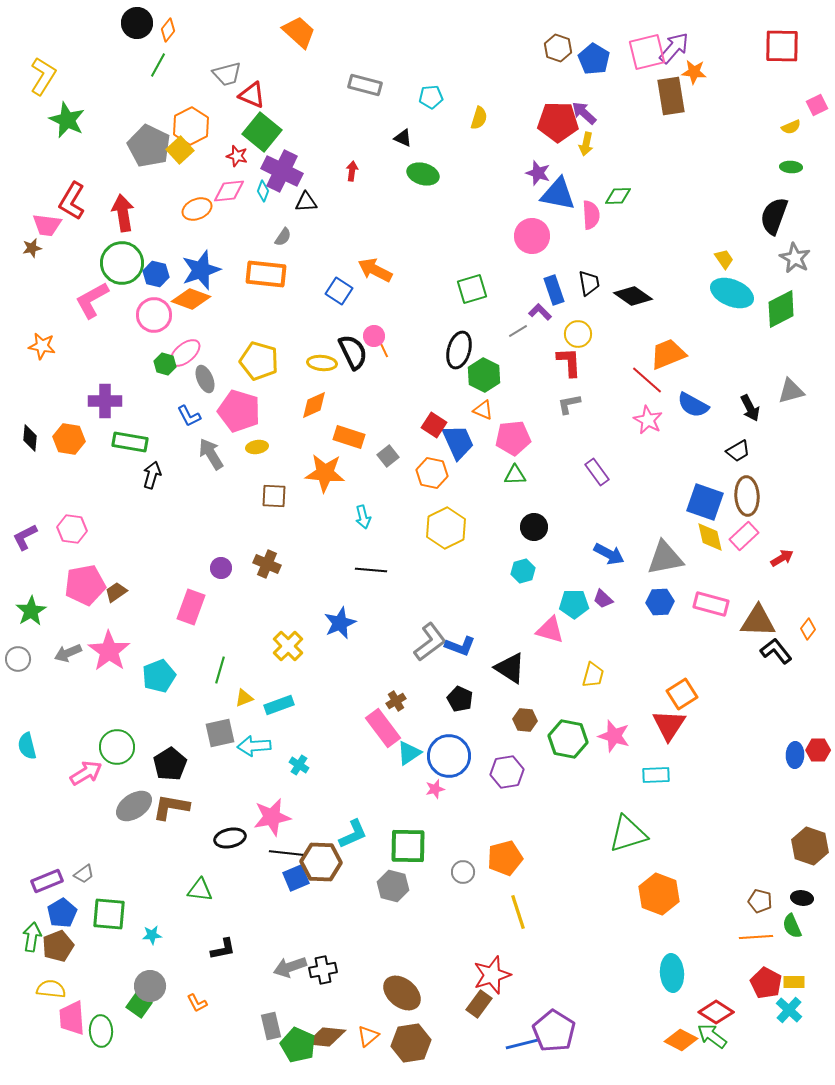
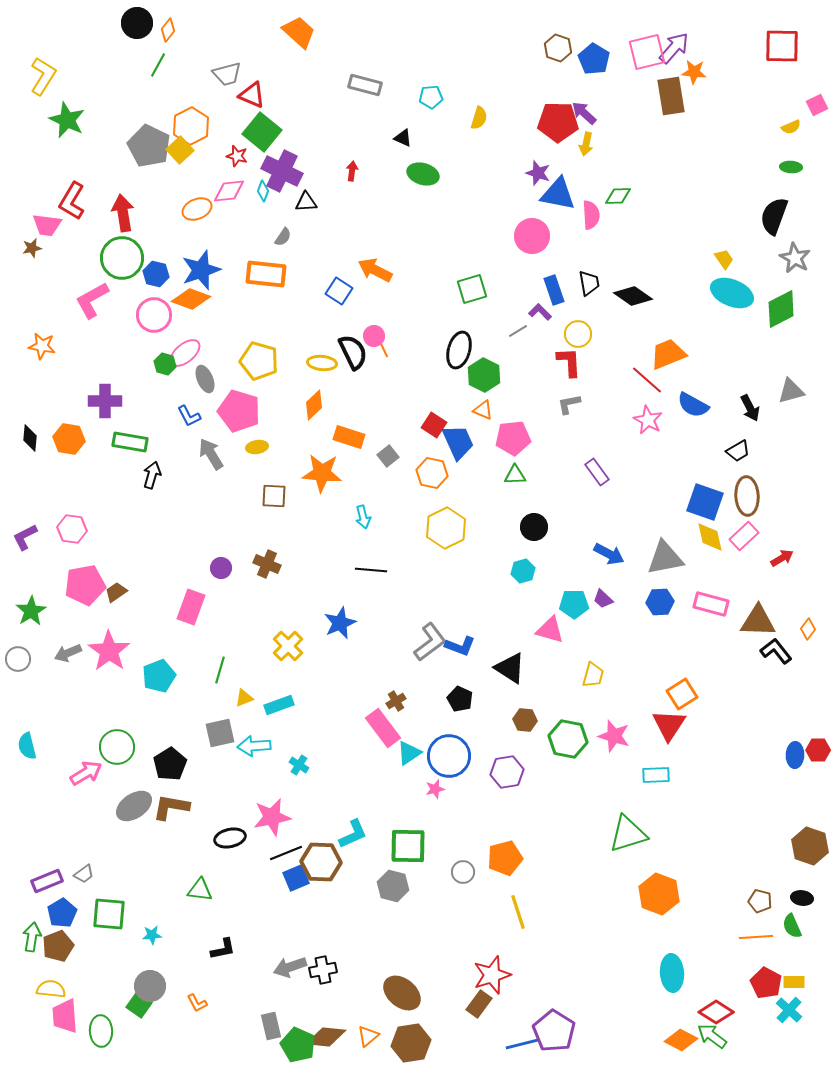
green circle at (122, 263): moved 5 px up
orange diamond at (314, 405): rotated 20 degrees counterclockwise
orange star at (325, 473): moved 3 px left
black line at (286, 853): rotated 28 degrees counterclockwise
pink trapezoid at (72, 1018): moved 7 px left, 2 px up
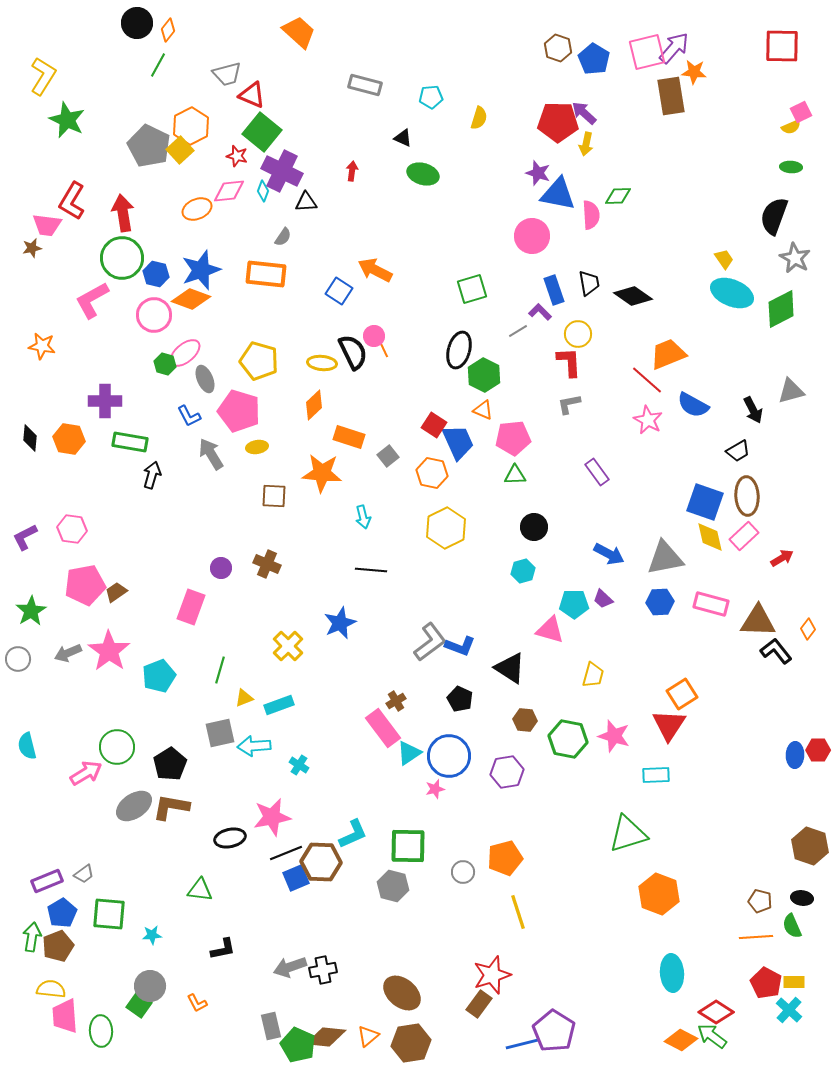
pink square at (817, 105): moved 16 px left, 7 px down
black arrow at (750, 408): moved 3 px right, 2 px down
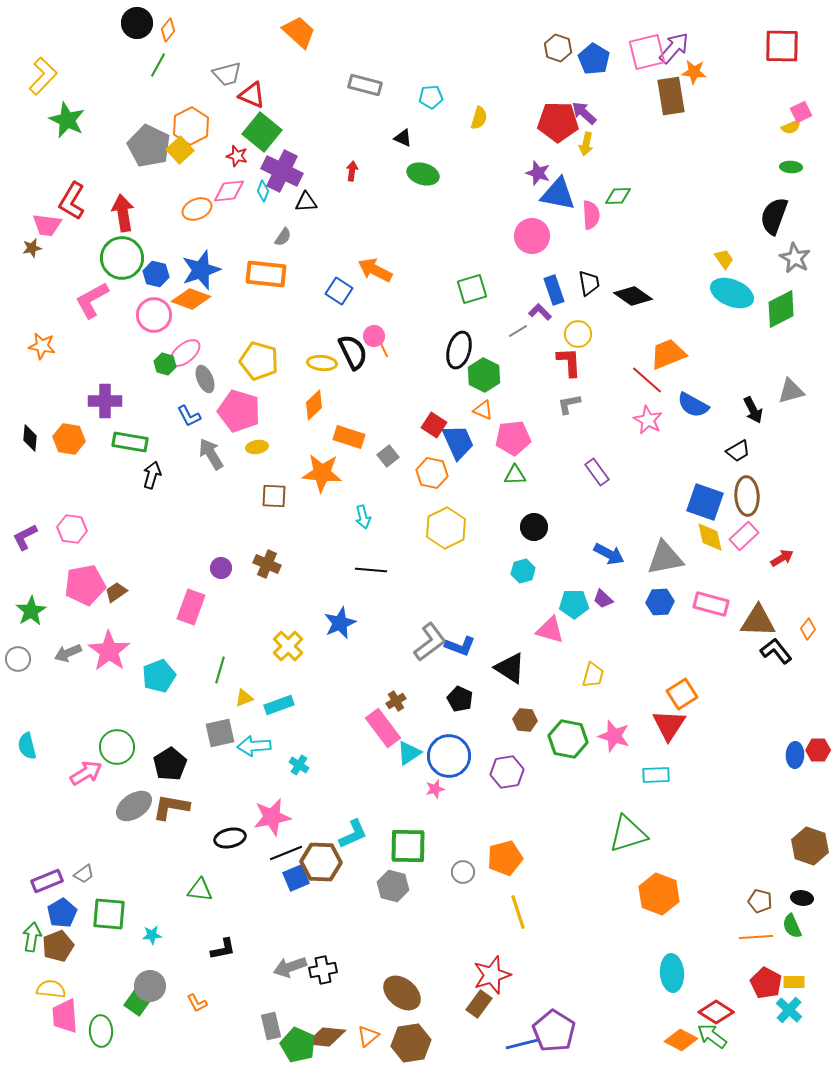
yellow L-shape at (43, 76): rotated 12 degrees clockwise
green square at (139, 1005): moved 2 px left, 2 px up
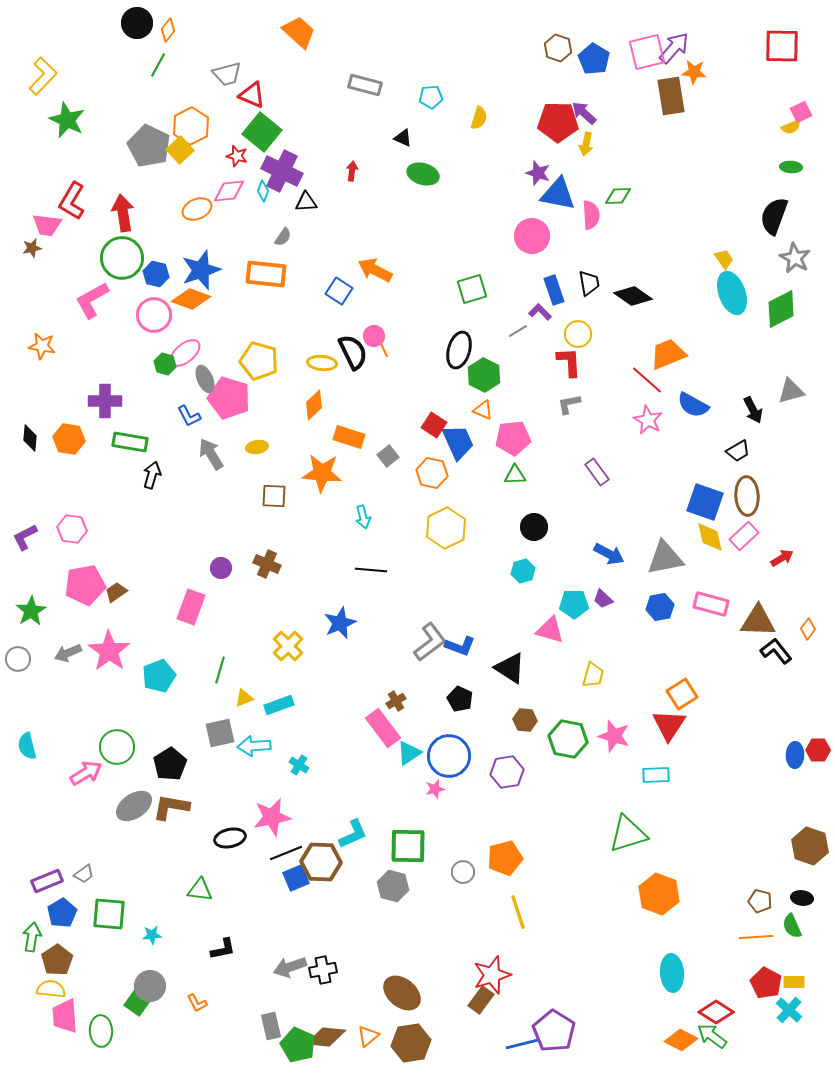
cyan ellipse at (732, 293): rotated 48 degrees clockwise
pink pentagon at (239, 411): moved 10 px left, 13 px up
blue hexagon at (660, 602): moved 5 px down; rotated 8 degrees counterclockwise
brown pentagon at (58, 946): moved 1 px left, 14 px down; rotated 12 degrees counterclockwise
brown rectangle at (479, 1004): moved 2 px right, 4 px up
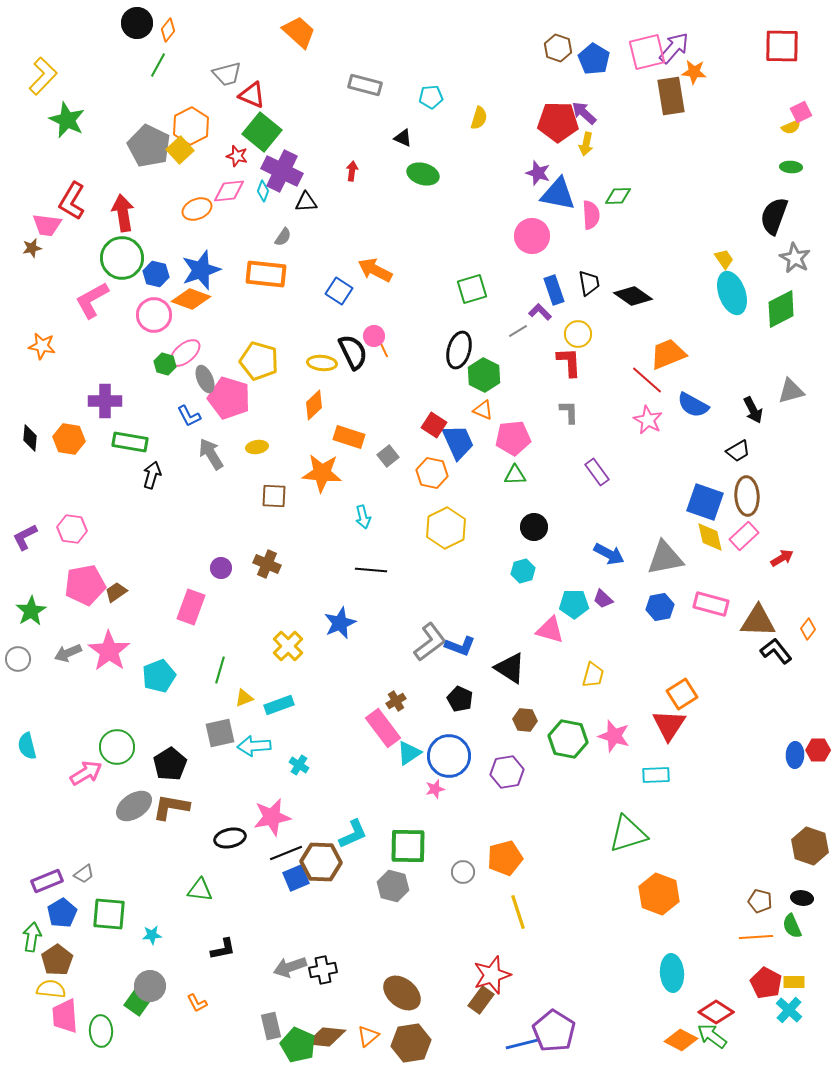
gray L-shape at (569, 404): moved 8 px down; rotated 100 degrees clockwise
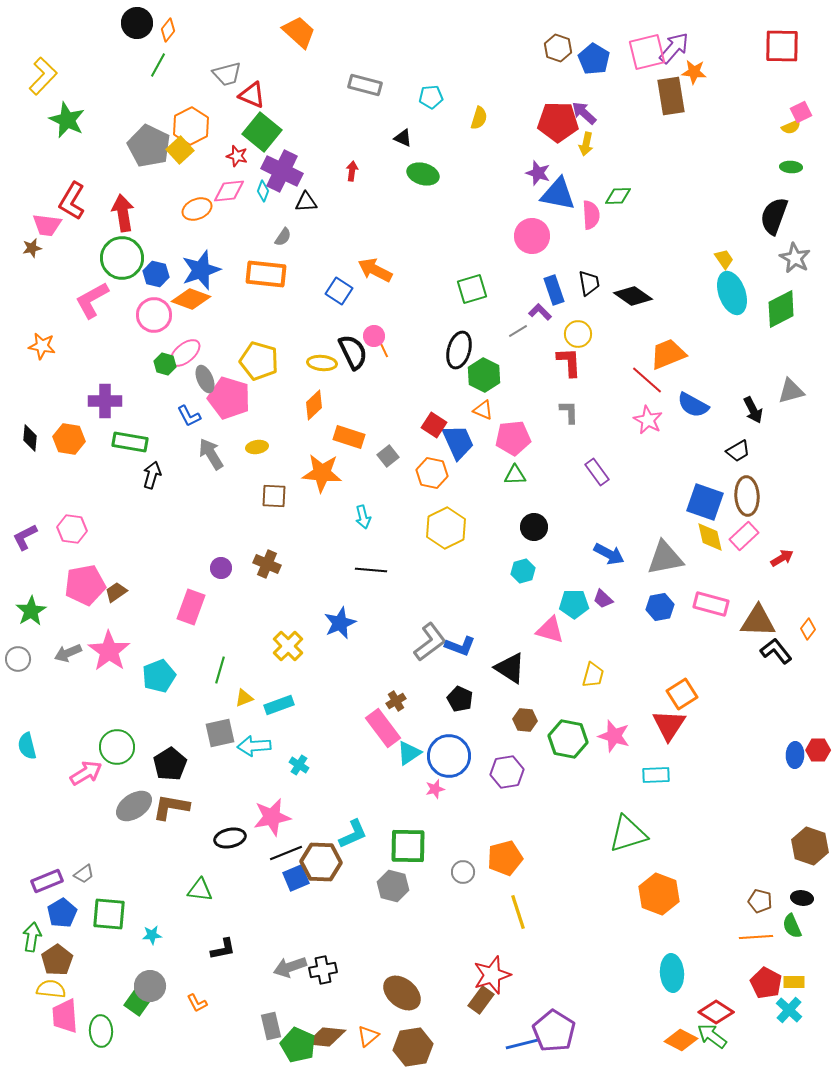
brown hexagon at (411, 1043): moved 2 px right, 4 px down
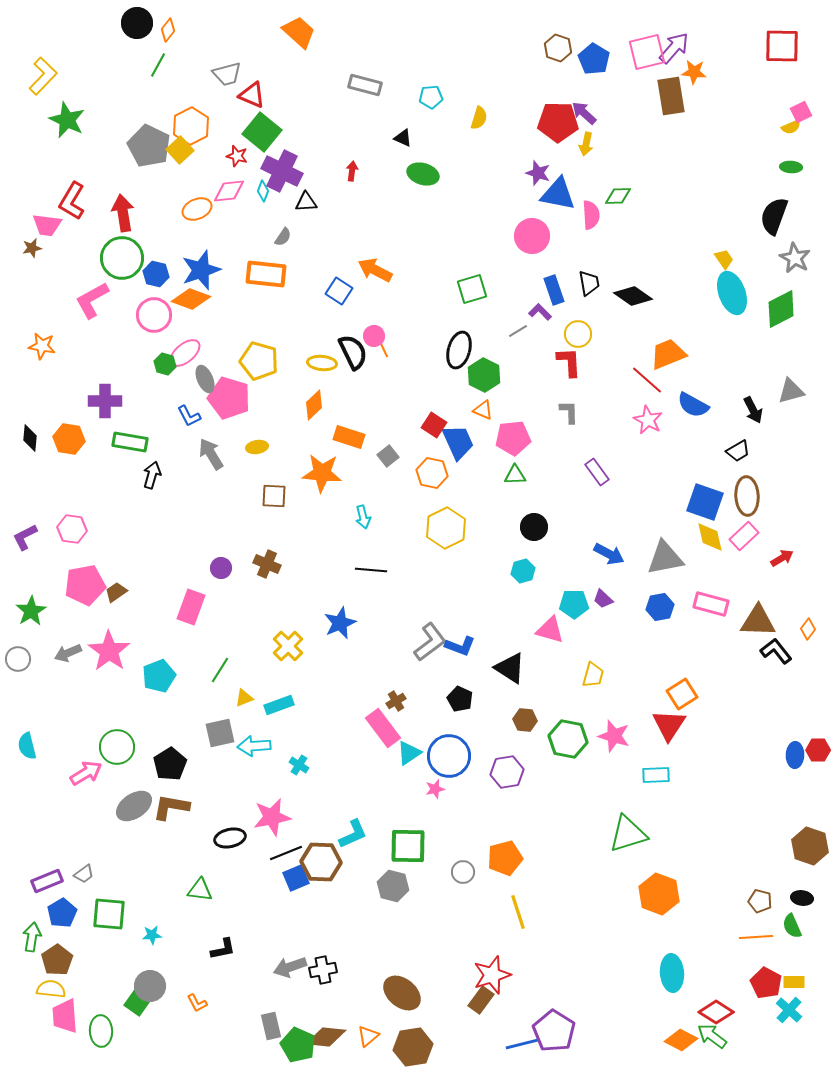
green line at (220, 670): rotated 16 degrees clockwise
